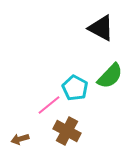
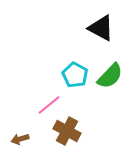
cyan pentagon: moved 13 px up
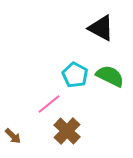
green semicircle: rotated 108 degrees counterclockwise
pink line: moved 1 px up
brown cross: rotated 16 degrees clockwise
brown arrow: moved 7 px left, 3 px up; rotated 120 degrees counterclockwise
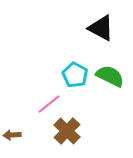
brown arrow: moved 1 px left, 1 px up; rotated 132 degrees clockwise
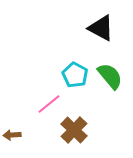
green semicircle: rotated 24 degrees clockwise
brown cross: moved 7 px right, 1 px up
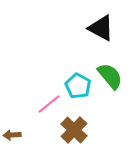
cyan pentagon: moved 3 px right, 11 px down
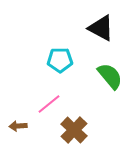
cyan pentagon: moved 18 px left, 26 px up; rotated 30 degrees counterclockwise
brown arrow: moved 6 px right, 9 px up
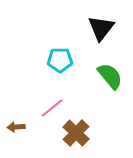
black triangle: rotated 40 degrees clockwise
pink line: moved 3 px right, 4 px down
brown arrow: moved 2 px left, 1 px down
brown cross: moved 2 px right, 3 px down
